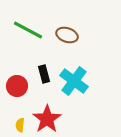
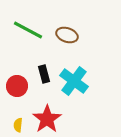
yellow semicircle: moved 2 px left
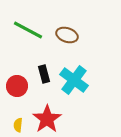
cyan cross: moved 1 px up
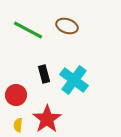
brown ellipse: moved 9 px up
red circle: moved 1 px left, 9 px down
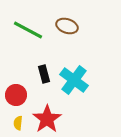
yellow semicircle: moved 2 px up
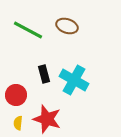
cyan cross: rotated 8 degrees counterclockwise
red star: rotated 20 degrees counterclockwise
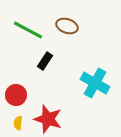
black rectangle: moved 1 px right, 13 px up; rotated 48 degrees clockwise
cyan cross: moved 21 px right, 3 px down
red star: moved 1 px right
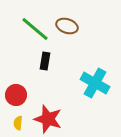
green line: moved 7 px right, 1 px up; rotated 12 degrees clockwise
black rectangle: rotated 24 degrees counterclockwise
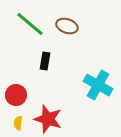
green line: moved 5 px left, 5 px up
cyan cross: moved 3 px right, 2 px down
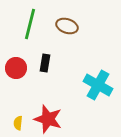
green line: rotated 64 degrees clockwise
black rectangle: moved 2 px down
red circle: moved 27 px up
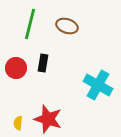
black rectangle: moved 2 px left
